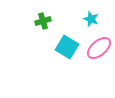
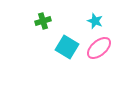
cyan star: moved 4 px right, 2 px down
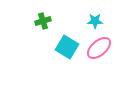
cyan star: rotated 21 degrees counterclockwise
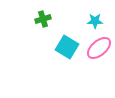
green cross: moved 2 px up
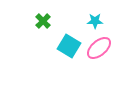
green cross: moved 2 px down; rotated 28 degrees counterclockwise
cyan square: moved 2 px right, 1 px up
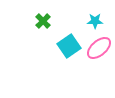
cyan square: rotated 25 degrees clockwise
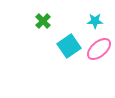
pink ellipse: moved 1 px down
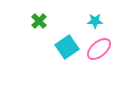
green cross: moved 4 px left
cyan square: moved 2 px left, 1 px down
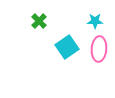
pink ellipse: rotated 45 degrees counterclockwise
